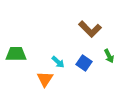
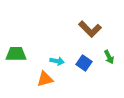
green arrow: moved 1 px down
cyan arrow: moved 1 px left, 1 px up; rotated 32 degrees counterclockwise
orange triangle: rotated 42 degrees clockwise
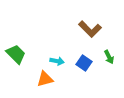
green trapezoid: rotated 45 degrees clockwise
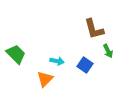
brown L-shape: moved 4 px right; rotated 30 degrees clockwise
green arrow: moved 1 px left, 6 px up
blue square: moved 1 px right, 2 px down
orange triangle: rotated 30 degrees counterclockwise
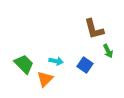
green trapezoid: moved 8 px right, 10 px down
cyan arrow: moved 1 px left
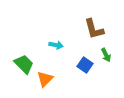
green arrow: moved 2 px left, 4 px down
cyan arrow: moved 16 px up
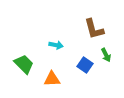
orange triangle: moved 7 px right; rotated 42 degrees clockwise
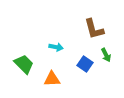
cyan arrow: moved 2 px down
blue square: moved 1 px up
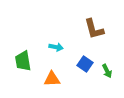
green arrow: moved 1 px right, 16 px down
green trapezoid: moved 1 px left, 3 px up; rotated 145 degrees counterclockwise
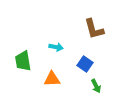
green arrow: moved 11 px left, 15 px down
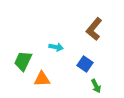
brown L-shape: rotated 55 degrees clockwise
green trapezoid: rotated 35 degrees clockwise
orange triangle: moved 10 px left
